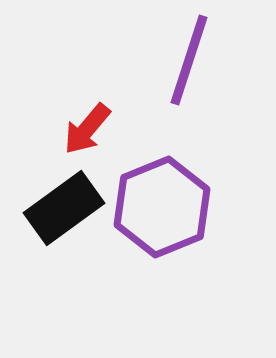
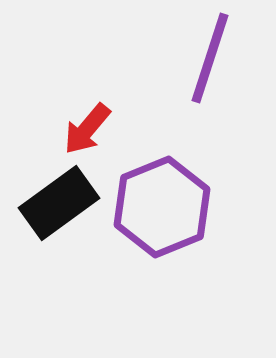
purple line: moved 21 px right, 2 px up
black rectangle: moved 5 px left, 5 px up
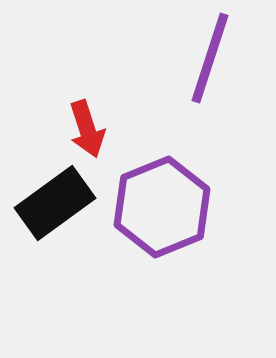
red arrow: rotated 58 degrees counterclockwise
black rectangle: moved 4 px left
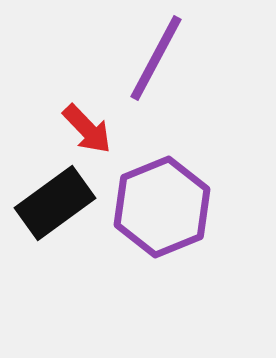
purple line: moved 54 px left; rotated 10 degrees clockwise
red arrow: rotated 26 degrees counterclockwise
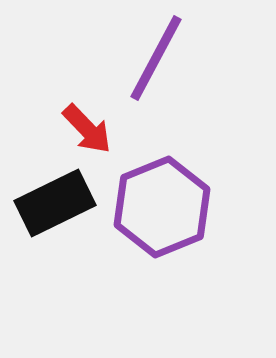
black rectangle: rotated 10 degrees clockwise
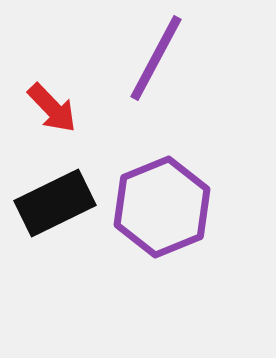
red arrow: moved 35 px left, 21 px up
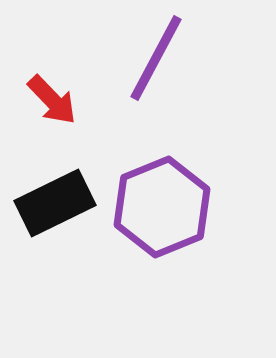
red arrow: moved 8 px up
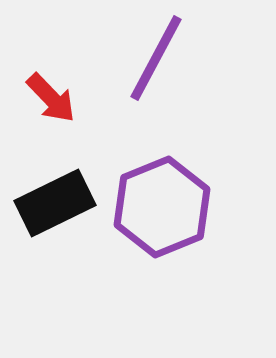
red arrow: moved 1 px left, 2 px up
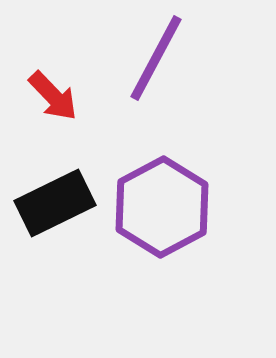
red arrow: moved 2 px right, 2 px up
purple hexagon: rotated 6 degrees counterclockwise
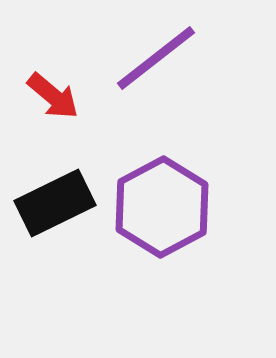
purple line: rotated 24 degrees clockwise
red arrow: rotated 6 degrees counterclockwise
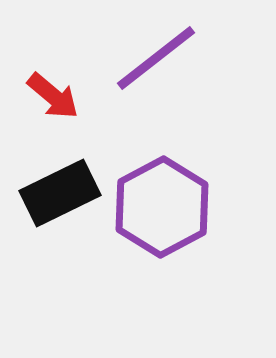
black rectangle: moved 5 px right, 10 px up
